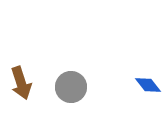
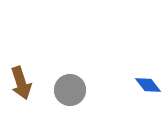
gray circle: moved 1 px left, 3 px down
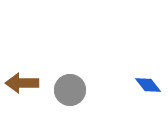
brown arrow: moved 1 px right; rotated 108 degrees clockwise
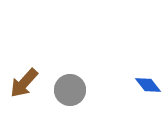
brown arrow: moved 2 px right; rotated 48 degrees counterclockwise
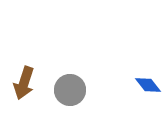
brown arrow: rotated 24 degrees counterclockwise
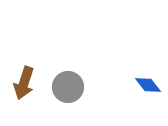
gray circle: moved 2 px left, 3 px up
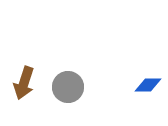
blue diamond: rotated 52 degrees counterclockwise
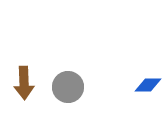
brown arrow: rotated 20 degrees counterclockwise
